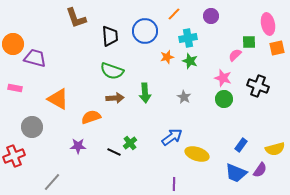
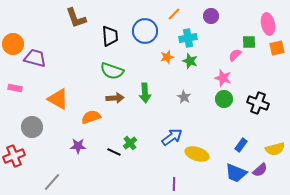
black cross: moved 17 px down
purple semicircle: rotated 14 degrees clockwise
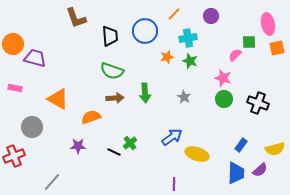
blue trapezoid: rotated 110 degrees counterclockwise
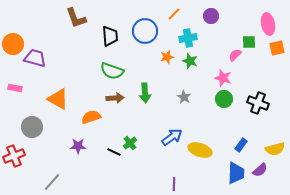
yellow ellipse: moved 3 px right, 4 px up
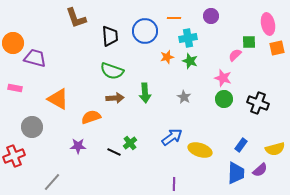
orange line: moved 4 px down; rotated 48 degrees clockwise
orange circle: moved 1 px up
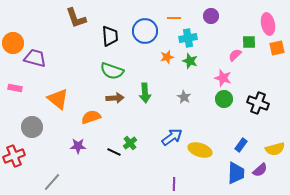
orange triangle: rotated 10 degrees clockwise
